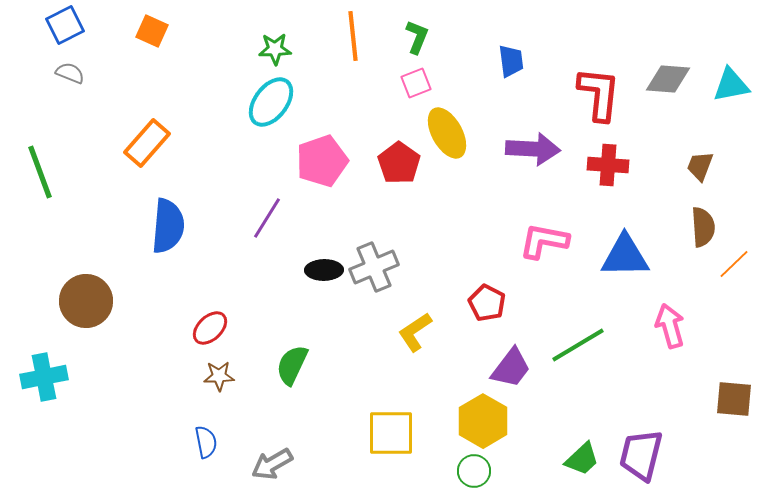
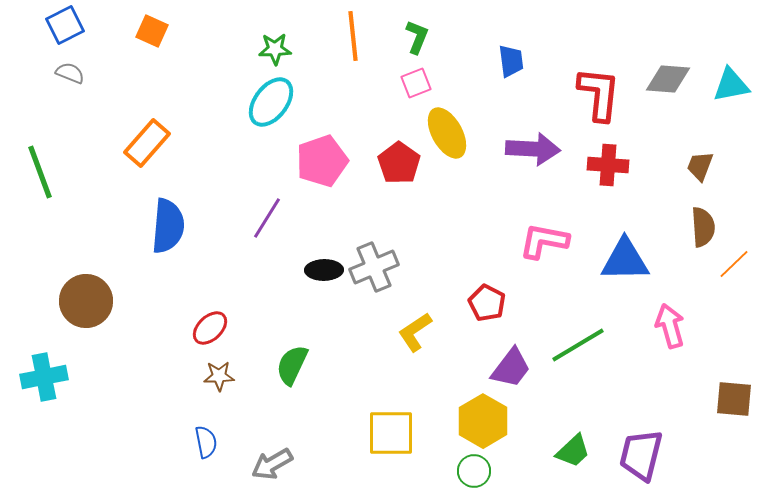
blue triangle at (625, 256): moved 4 px down
green trapezoid at (582, 459): moved 9 px left, 8 px up
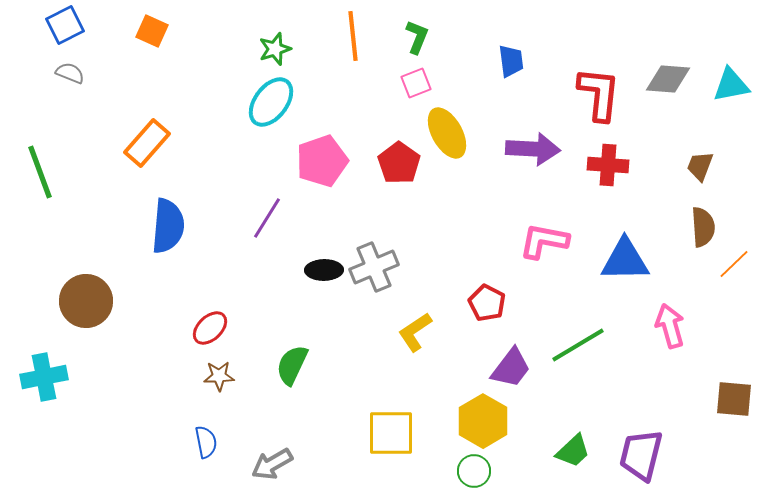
green star at (275, 49): rotated 16 degrees counterclockwise
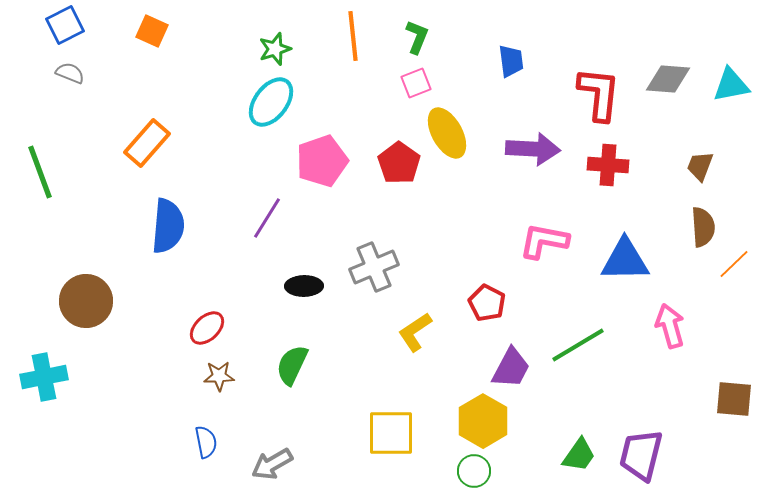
black ellipse at (324, 270): moved 20 px left, 16 px down
red ellipse at (210, 328): moved 3 px left
purple trapezoid at (511, 368): rotated 9 degrees counterclockwise
green trapezoid at (573, 451): moved 6 px right, 4 px down; rotated 12 degrees counterclockwise
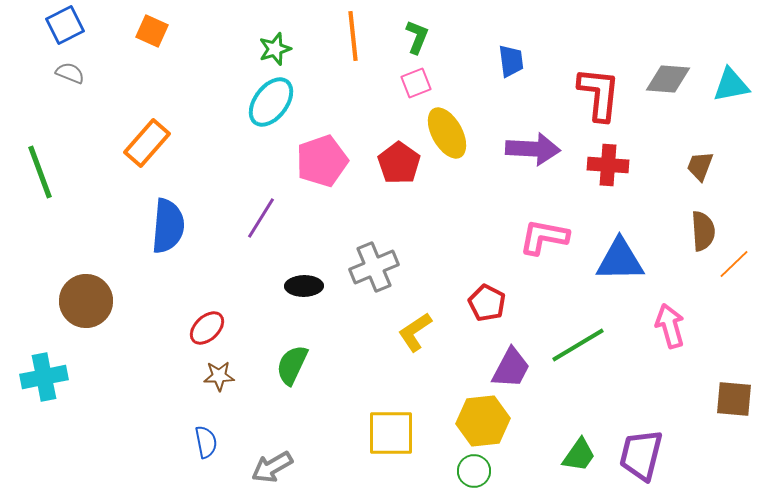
purple line at (267, 218): moved 6 px left
brown semicircle at (703, 227): moved 4 px down
pink L-shape at (544, 241): moved 4 px up
blue triangle at (625, 260): moved 5 px left
yellow hexagon at (483, 421): rotated 24 degrees clockwise
gray arrow at (272, 464): moved 3 px down
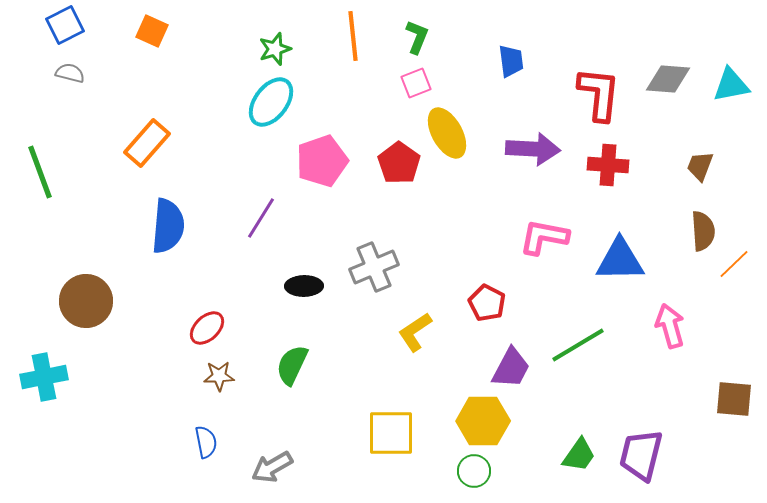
gray semicircle at (70, 73): rotated 8 degrees counterclockwise
yellow hexagon at (483, 421): rotated 6 degrees clockwise
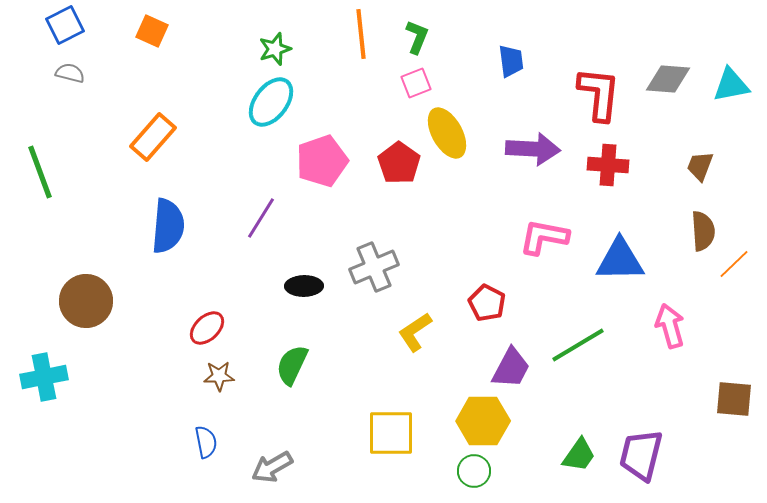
orange line at (353, 36): moved 8 px right, 2 px up
orange rectangle at (147, 143): moved 6 px right, 6 px up
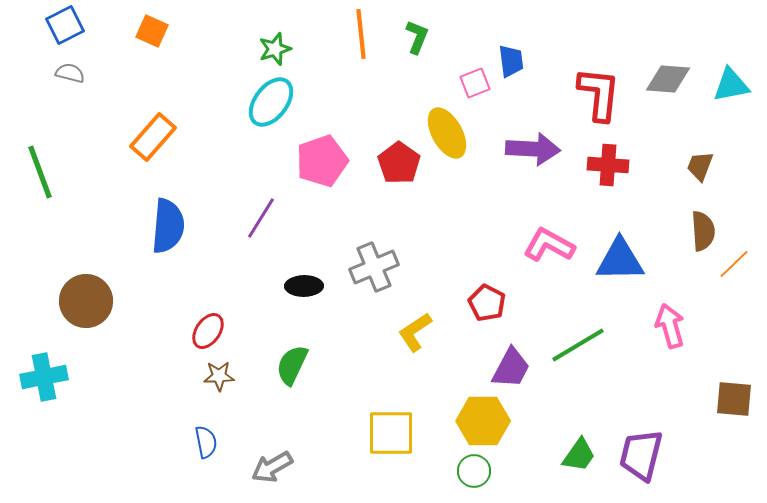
pink square at (416, 83): moved 59 px right
pink L-shape at (544, 237): moved 5 px right, 8 px down; rotated 18 degrees clockwise
red ellipse at (207, 328): moved 1 px right, 3 px down; rotated 12 degrees counterclockwise
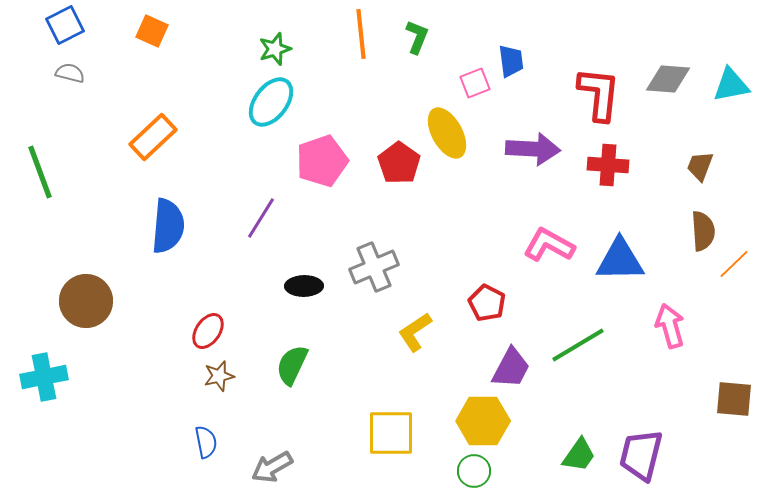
orange rectangle at (153, 137): rotated 6 degrees clockwise
brown star at (219, 376): rotated 12 degrees counterclockwise
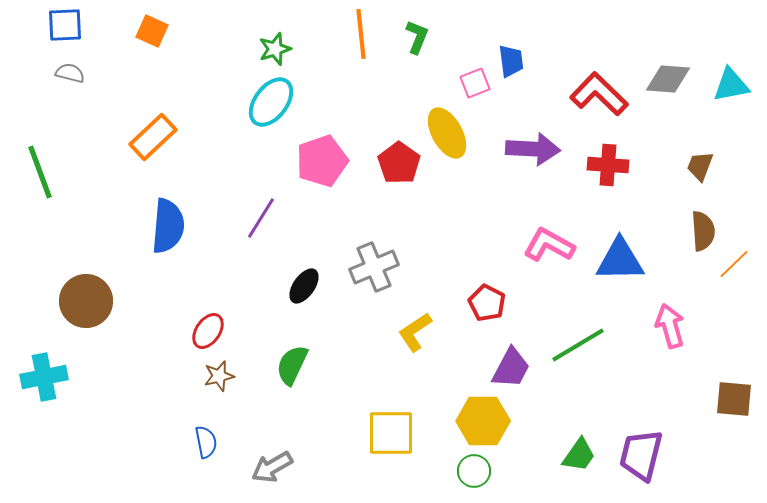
blue square at (65, 25): rotated 24 degrees clockwise
red L-shape at (599, 94): rotated 52 degrees counterclockwise
black ellipse at (304, 286): rotated 54 degrees counterclockwise
